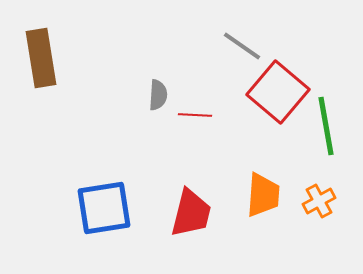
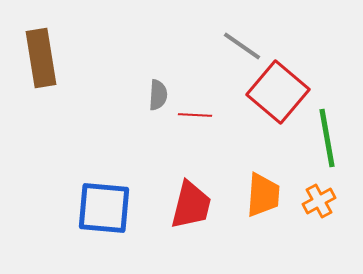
green line: moved 1 px right, 12 px down
blue square: rotated 14 degrees clockwise
red trapezoid: moved 8 px up
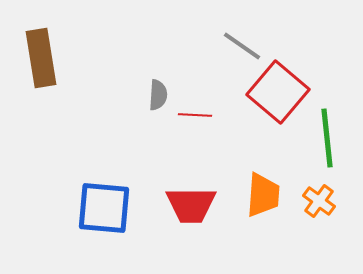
green line: rotated 4 degrees clockwise
orange cross: rotated 24 degrees counterclockwise
red trapezoid: rotated 76 degrees clockwise
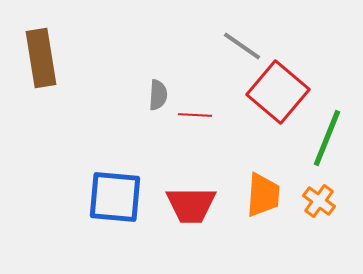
green line: rotated 28 degrees clockwise
blue square: moved 11 px right, 11 px up
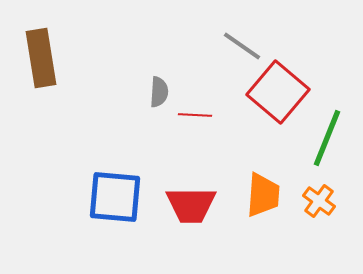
gray semicircle: moved 1 px right, 3 px up
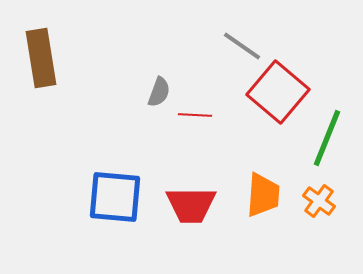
gray semicircle: rotated 16 degrees clockwise
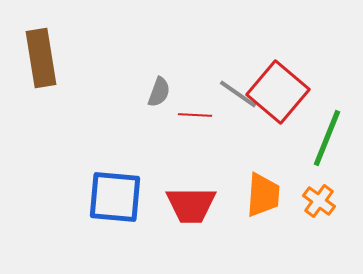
gray line: moved 4 px left, 48 px down
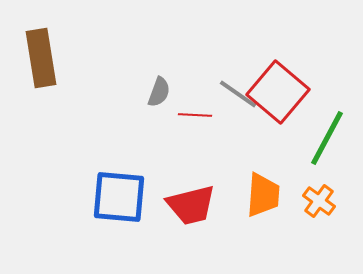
green line: rotated 6 degrees clockwise
blue square: moved 4 px right
red trapezoid: rotated 14 degrees counterclockwise
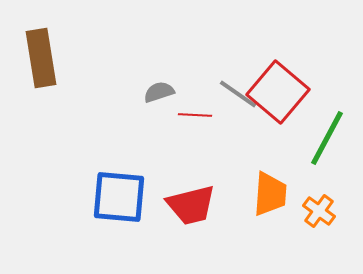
gray semicircle: rotated 128 degrees counterclockwise
orange trapezoid: moved 7 px right, 1 px up
orange cross: moved 10 px down
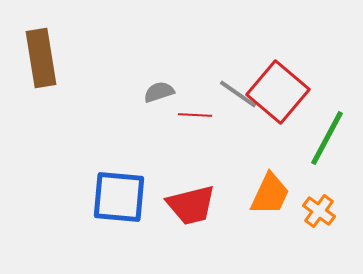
orange trapezoid: rotated 21 degrees clockwise
